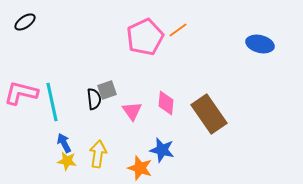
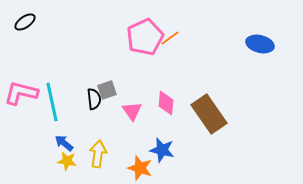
orange line: moved 8 px left, 8 px down
blue arrow: rotated 24 degrees counterclockwise
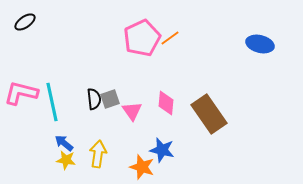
pink pentagon: moved 3 px left, 1 px down
gray square: moved 3 px right, 9 px down
yellow star: moved 1 px left, 1 px up
orange star: moved 2 px right, 1 px up
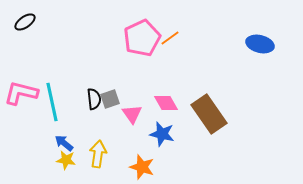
pink diamond: rotated 35 degrees counterclockwise
pink triangle: moved 3 px down
blue star: moved 16 px up
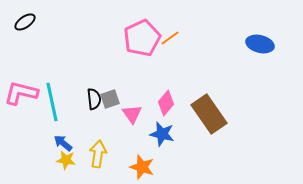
pink diamond: rotated 70 degrees clockwise
blue arrow: moved 1 px left
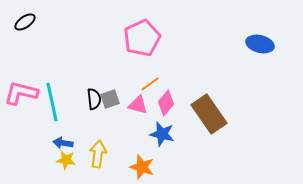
orange line: moved 20 px left, 46 px down
pink triangle: moved 6 px right, 9 px up; rotated 40 degrees counterclockwise
blue arrow: rotated 30 degrees counterclockwise
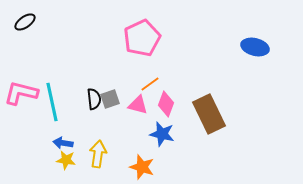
blue ellipse: moved 5 px left, 3 px down
pink diamond: moved 1 px down; rotated 20 degrees counterclockwise
brown rectangle: rotated 9 degrees clockwise
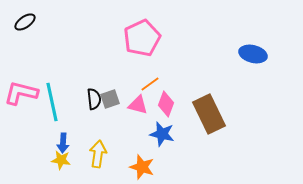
blue ellipse: moved 2 px left, 7 px down
blue arrow: rotated 96 degrees counterclockwise
yellow star: moved 5 px left
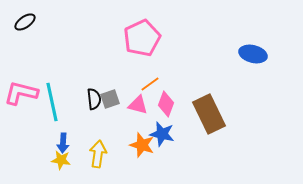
orange star: moved 22 px up
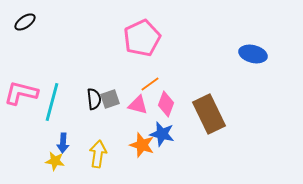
cyan line: rotated 27 degrees clockwise
yellow star: moved 6 px left, 1 px down
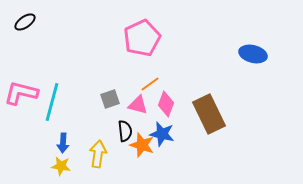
black semicircle: moved 31 px right, 32 px down
yellow star: moved 6 px right, 5 px down
